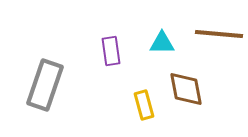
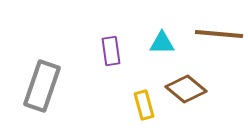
gray rectangle: moved 3 px left, 1 px down
brown diamond: rotated 39 degrees counterclockwise
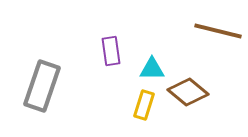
brown line: moved 1 px left, 3 px up; rotated 9 degrees clockwise
cyan triangle: moved 10 px left, 26 px down
brown diamond: moved 2 px right, 3 px down
yellow rectangle: rotated 32 degrees clockwise
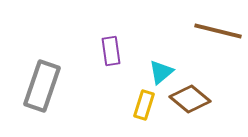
cyan triangle: moved 9 px right, 3 px down; rotated 40 degrees counterclockwise
brown diamond: moved 2 px right, 7 px down
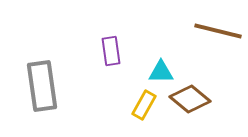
cyan triangle: rotated 40 degrees clockwise
gray rectangle: rotated 27 degrees counterclockwise
yellow rectangle: rotated 12 degrees clockwise
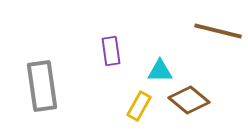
cyan triangle: moved 1 px left, 1 px up
brown diamond: moved 1 px left, 1 px down
yellow rectangle: moved 5 px left, 1 px down
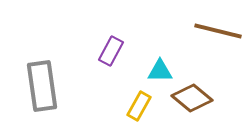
purple rectangle: rotated 36 degrees clockwise
brown diamond: moved 3 px right, 2 px up
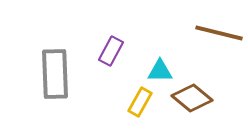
brown line: moved 1 px right, 2 px down
gray rectangle: moved 13 px right, 12 px up; rotated 6 degrees clockwise
yellow rectangle: moved 1 px right, 4 px up
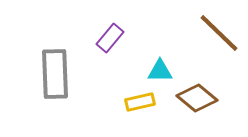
brown line: rotated 30 degrees clockwise
purple rectangle: moved 1 px left, 13 px up; rotated 12 degrees clockwise
brown diamond: moved 5 px right
yellow rectangle: rotated 48 degrees clockwise
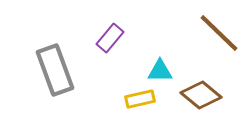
gray rectangle: moved 4 px up; rotated 18 degrees counterclockwise
brown diamond: moved 4 px right, 3 px up
yellow rectangle: moved 3 px up
